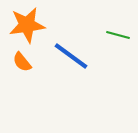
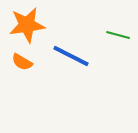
blue line: rotated 9 degrees counterclockwise
orange semicircle: rotated 20 degrees counterclockwise
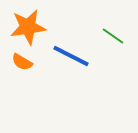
orange star: moved 1 px right, 2 px down
green line: moved 5 px left, 1 px down; rotated 20 degrees clockwise
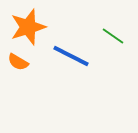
orange star: rotated 9 degrees counterclockwise
orange semicircle: moved 4 px left
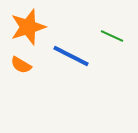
green line: moved 1 px left; rotated 10 degrees counterclockwise
orange semicircle: moved 3 px right, 3 px down
